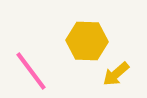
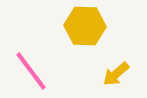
yellow hexagon: moved 2 px left, 15 px up
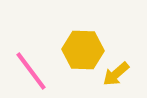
yellow hexagon: moved 2 px left, 24 px down
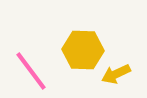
yellow arrow: rotated 16 degrees clockwise
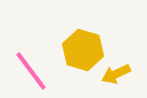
yellow hexagon: rotated 15 degrees clockwise
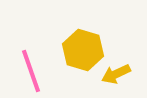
pink line: rotated 18 degrees clockwise
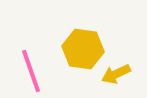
yellow hexagon: moved 1 px up; rotated 9 degrees counterclockwise
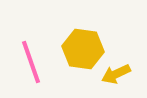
pink line: moved 9 px up
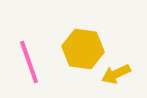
pink line: moved 2 px left
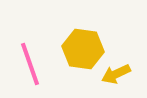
pink line: moved 1 px right, 2 px down
